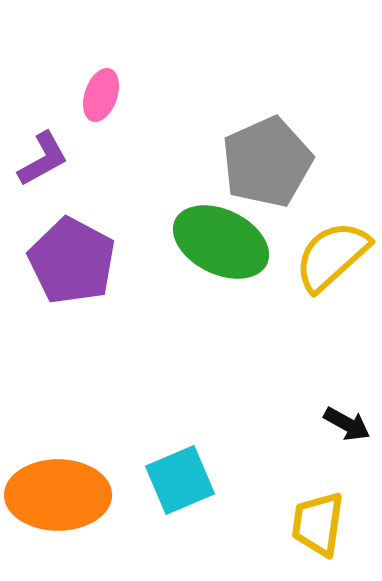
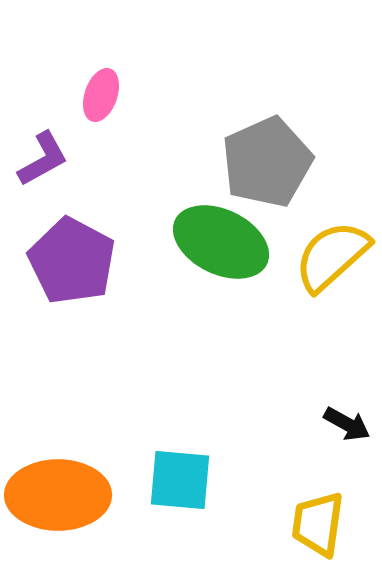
cyan square: rotated 28 degrees clockwise
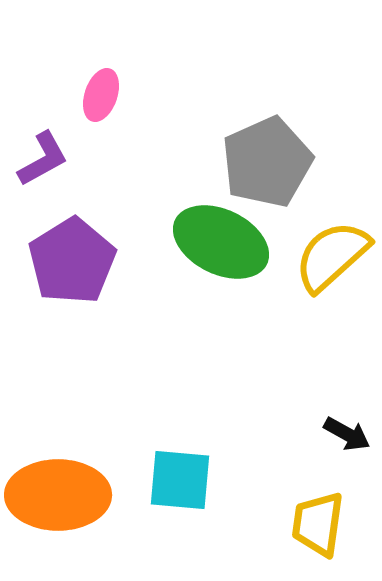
purple pentagon: rotated 12 degrees clockwise
black arrow: moved 10 px down
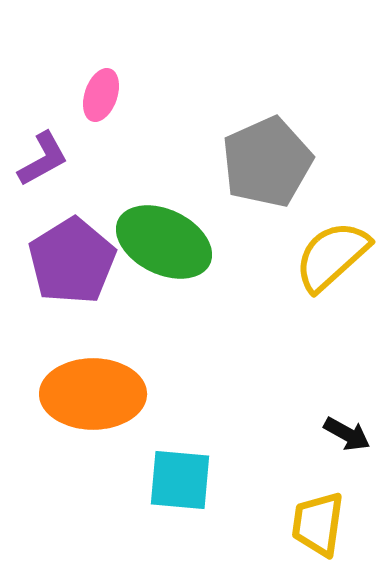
green ellipse: moved 57 px left
orange ellipse: moved 35 px right, 101 px up
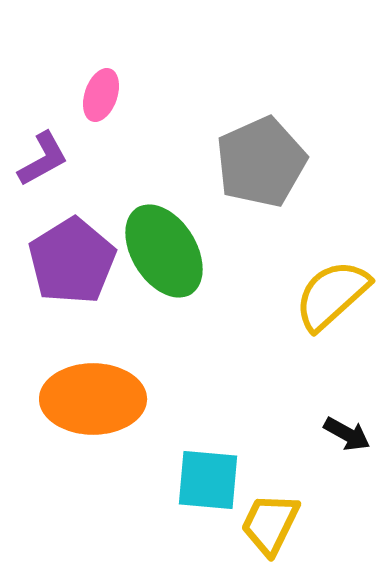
gray pentagon: moved 6 px left
green ellipse: moved 9 px down; rotated 32 degrees clockwise
yellow semicircle: moved 39 px down
orange ellipse: moved 5 px down
cyan square: moved 28 px right
yellow trapezoid: moved 48 px left; rotated 18 degrees clockwise
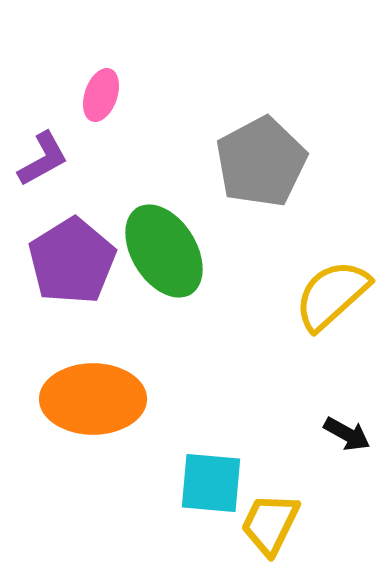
gray pentagon: rotated 4 degrees counterclockwise
cyan square: moved 3 px right, 3 px down
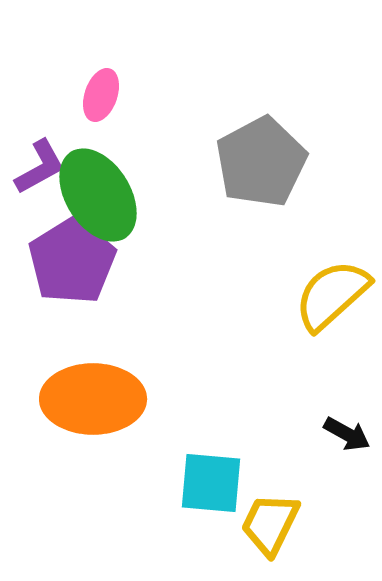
purple L-shape: moved 3 px left, 8 px down
green ellipse: moved 66 px left, 56 px up
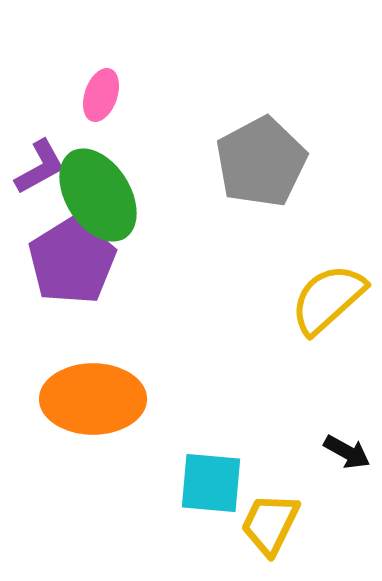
yellow semicircle: moved 4 px left, 4 px down
black arrow: moved 18 px down
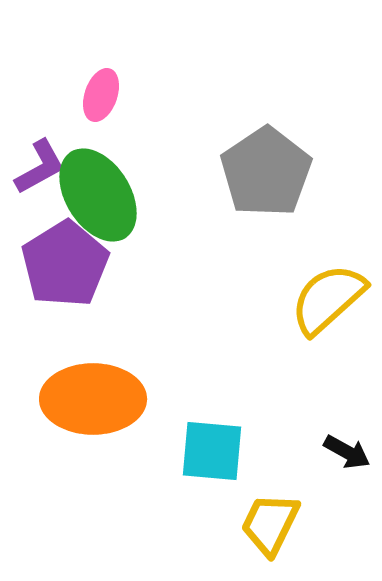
gray pentagon: moved 5 px right, 10 px down; rotated 6 degrees counterclockwise
purple pentagon: moved 7 px left, 3 px down
cyan square: moved 1 px right, 32 px up
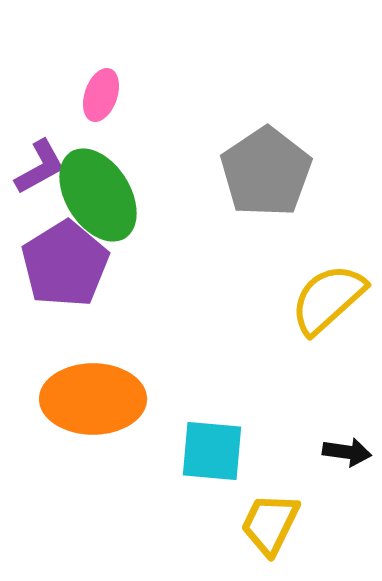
black arrow: rotated 21 degrees counterclockwise
